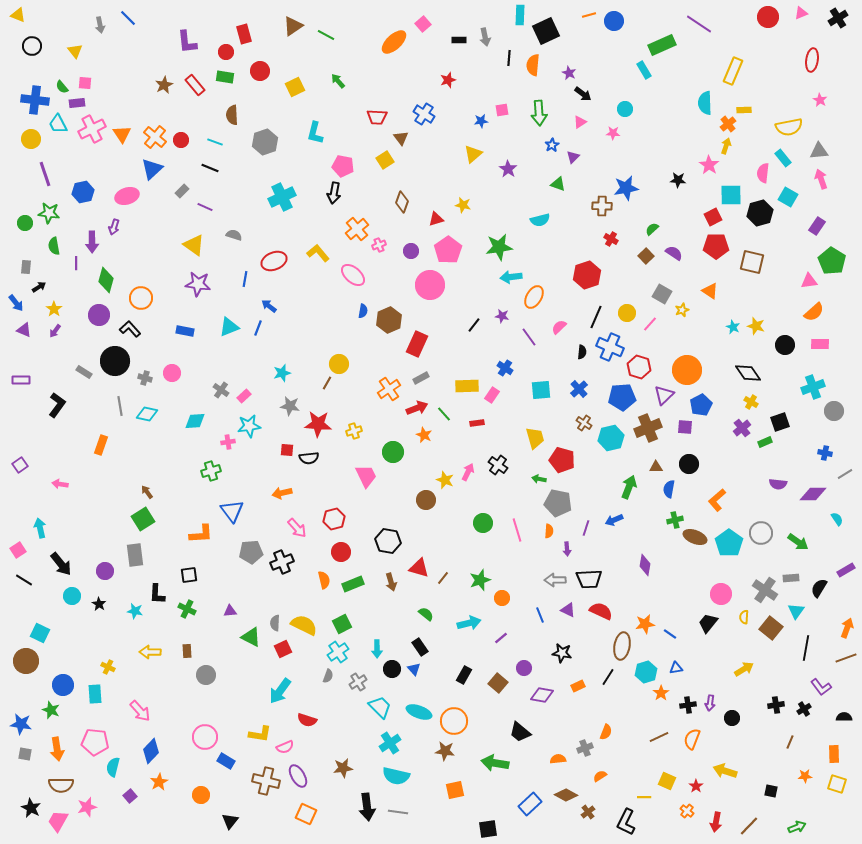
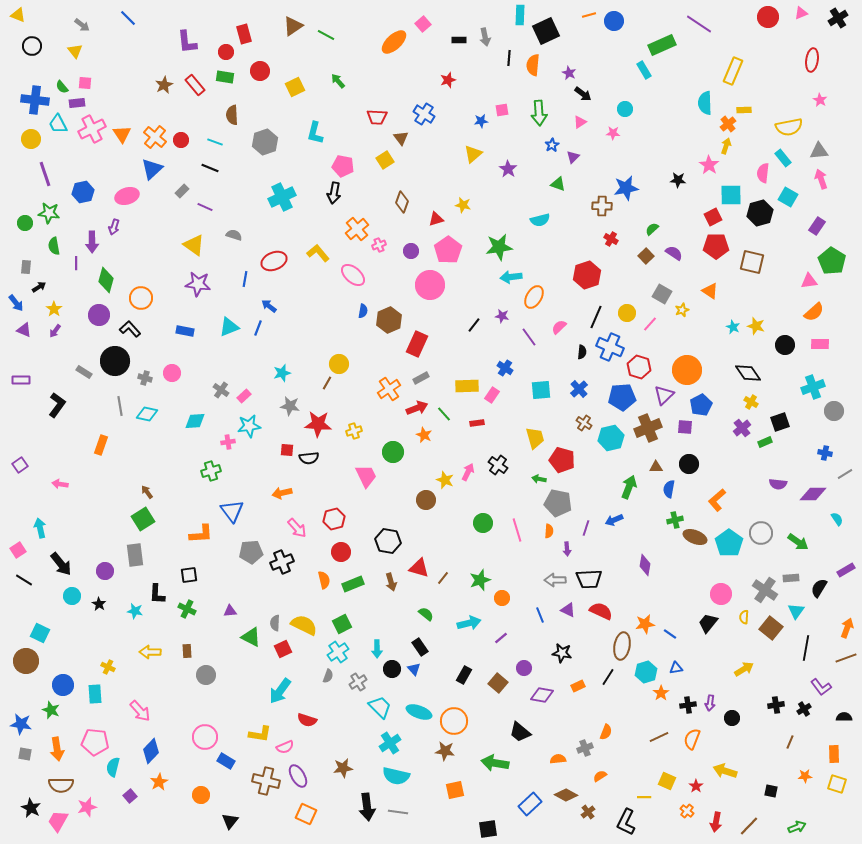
gray arrow at (100, 25): moved 18 px left; rotated 42 degrees counterclockwise
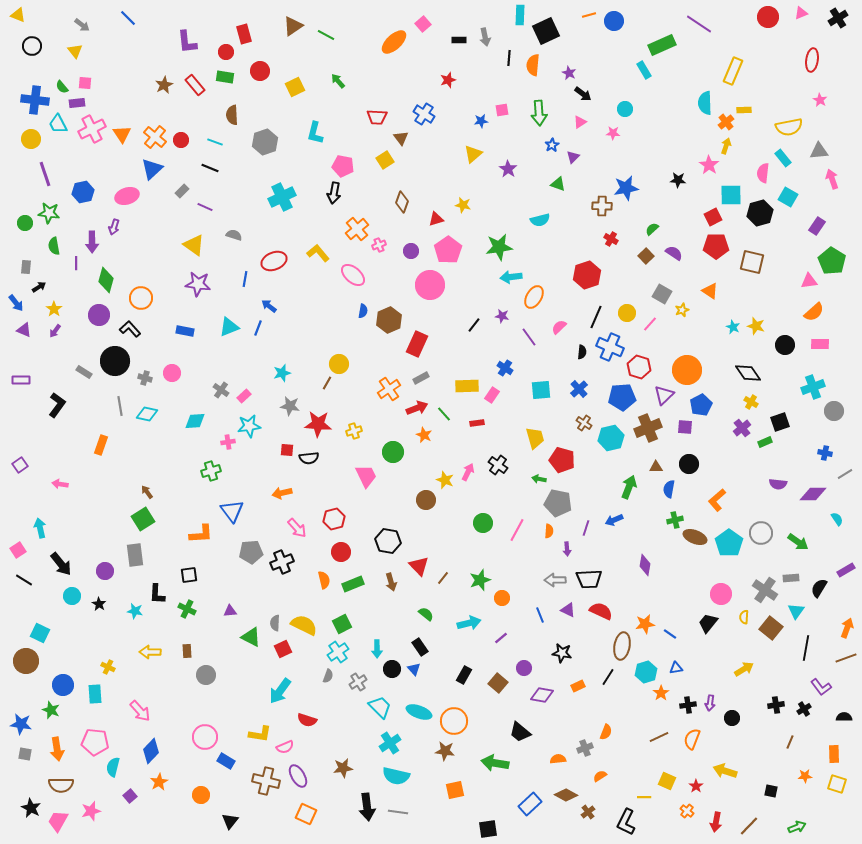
orange cross at (728, 124): moved 2 px left, 2 px up
pink arrow at (821, 179): moved 11 px right
pink line at (517, 530): rotated 45 degrees clockwise
red triangle at (419, 568): moved 2 px up; rotated 30 degrees clockwise
pink star at (87, 807): moved 4 px right, 4 px down
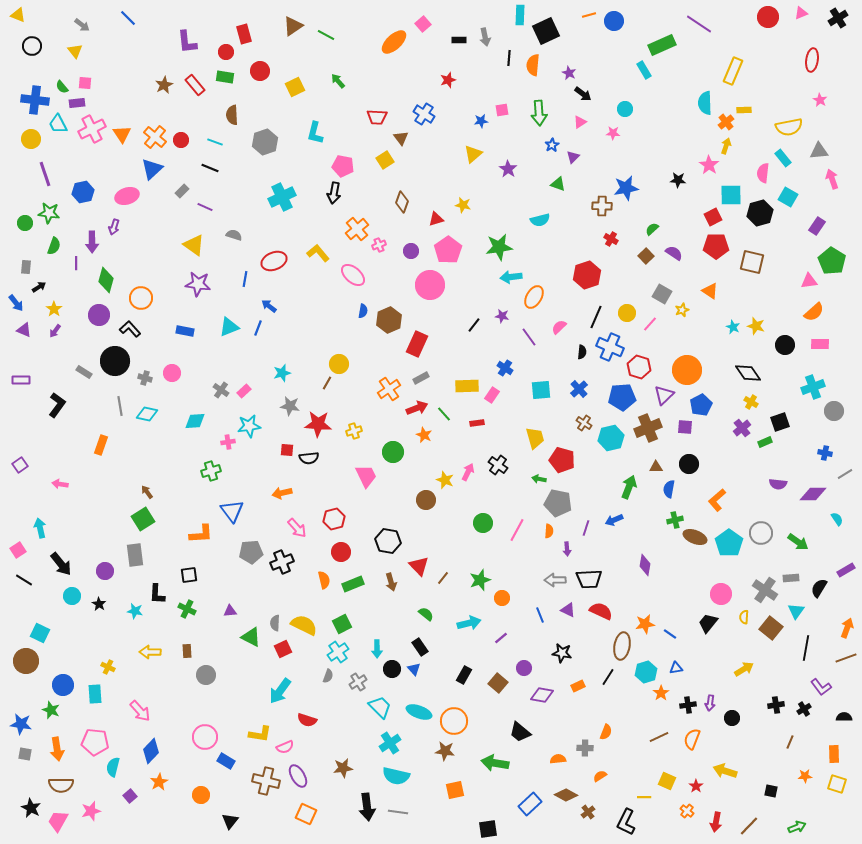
green semicircle at (54, 246): rotated 150 degrees counterclockwise
pink rectangle at (244, 396): moved 5 px up
gray cross at (585, 748): rotated 21 degrees clockwise
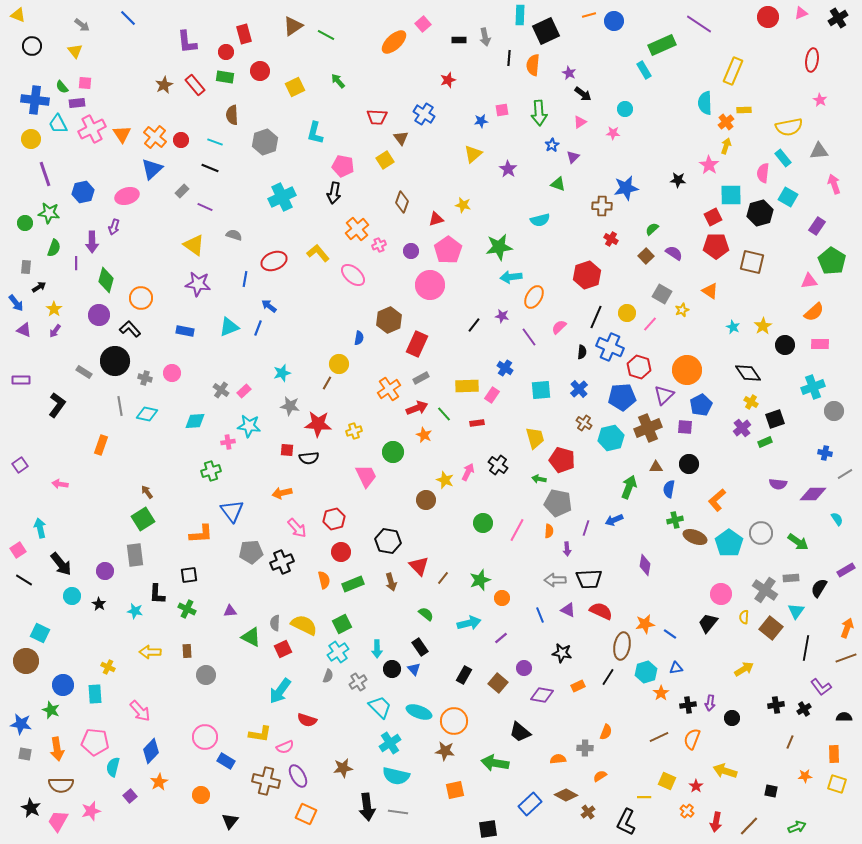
pink arrow at (832, 179): moved 2 px right, 5 px down
green semicircle at (54, 246): moved 2 px down
blue semicircle at (363, 311): moved 4 px left, 27 px down
yellow star at (756, 326): moved 7 px right; rotated 24 degrees clockwise
black square at (780, 422): moved 5 px left, 3 px up
cyan star at (249, 426): rotated 15 degrees clockwise
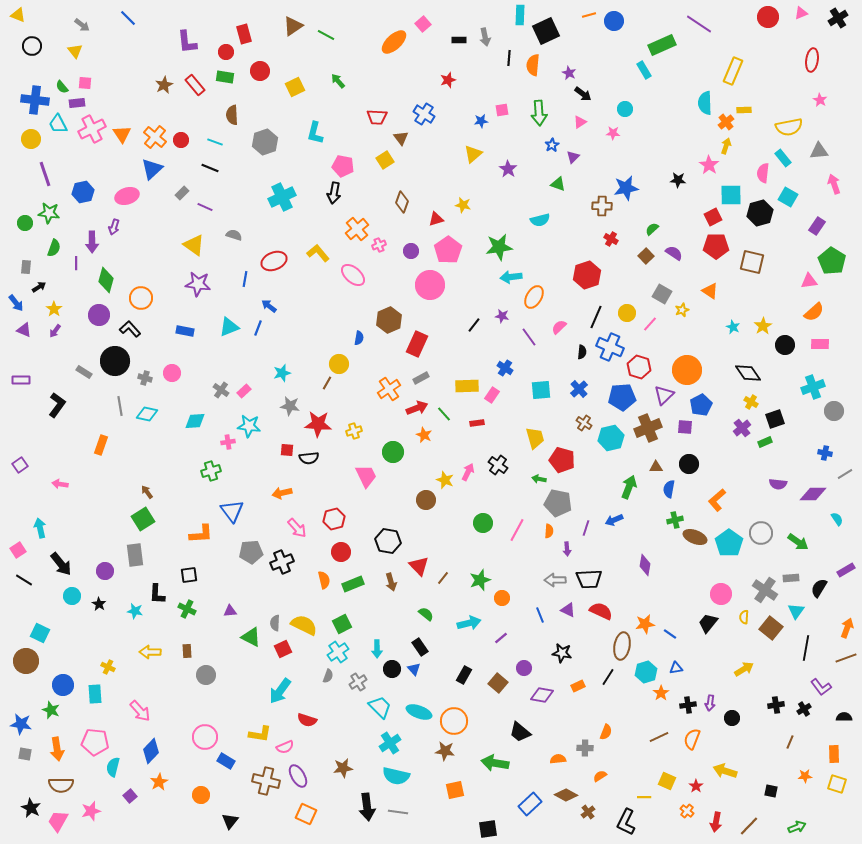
gray rectangle at (182, 191): moved 2 px down
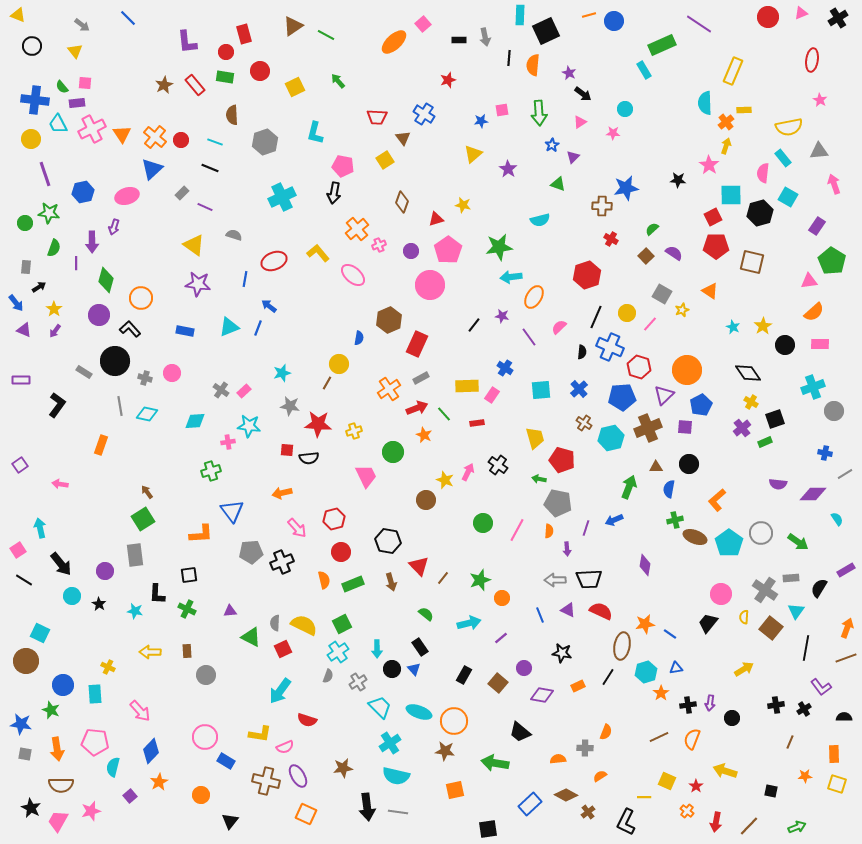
brown triangle at (401, 138): moved 2 px right
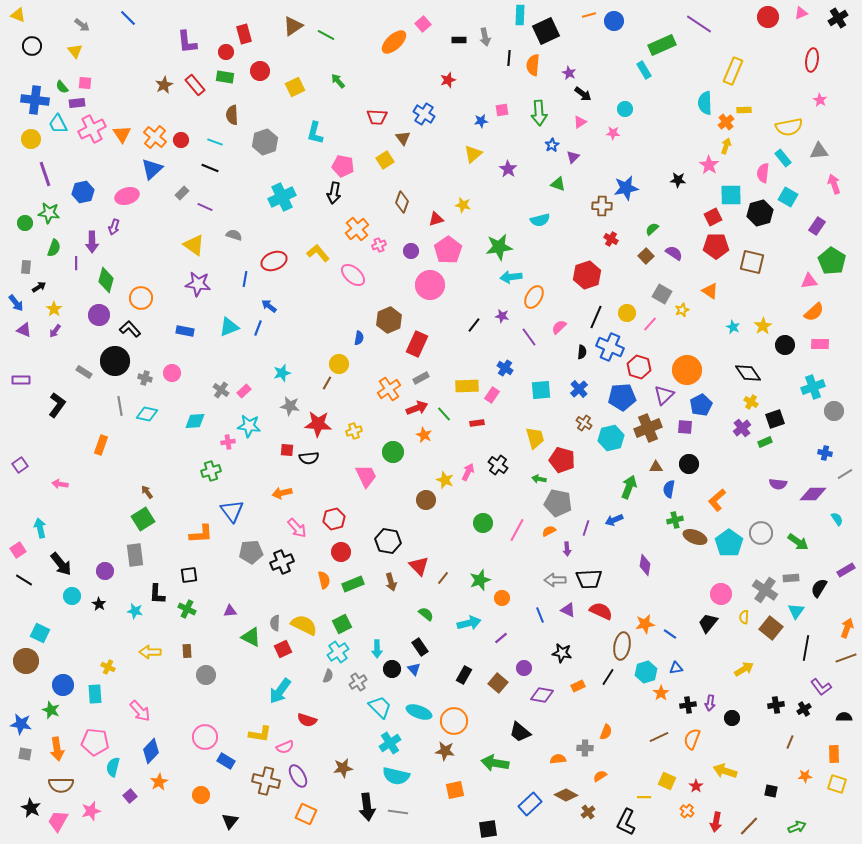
orange semicircle at (549, 531): rotated 120 degrees counterclockwise
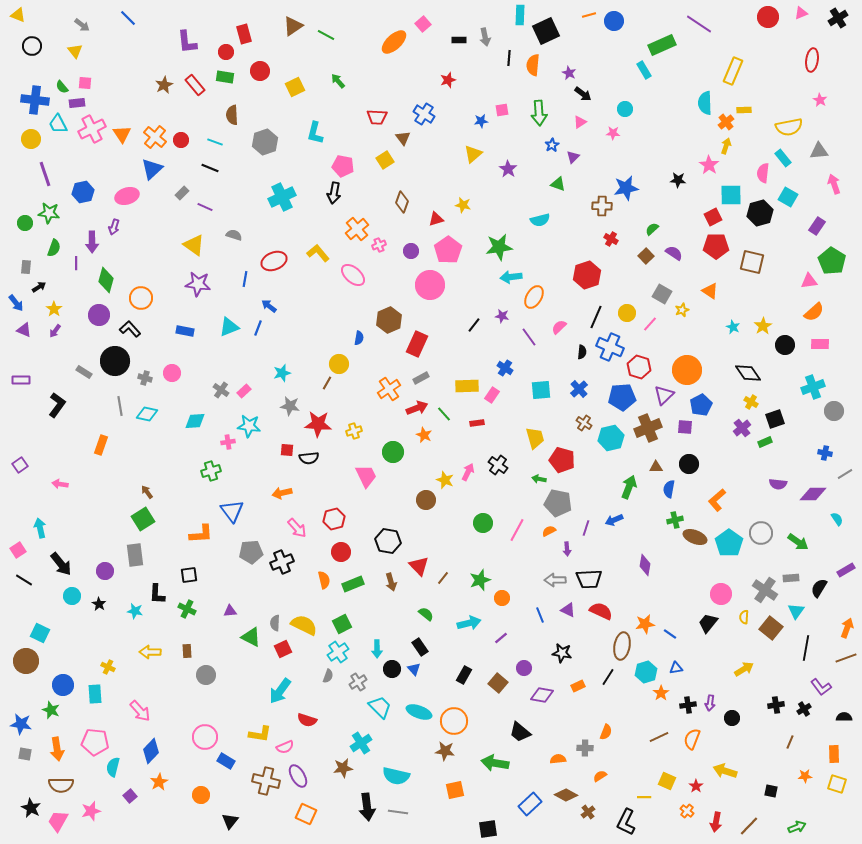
cyan cross at (390, 743): moved 29 px left
